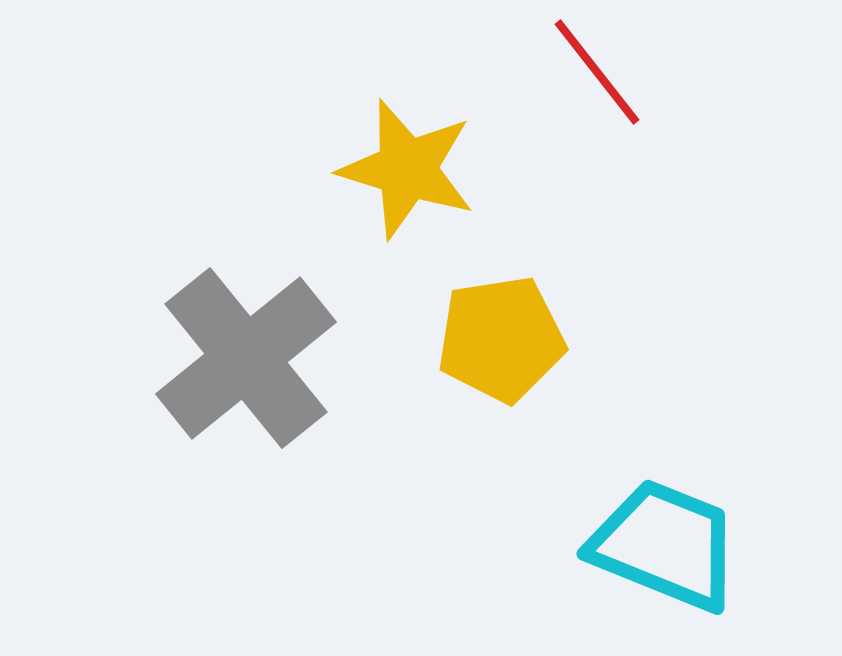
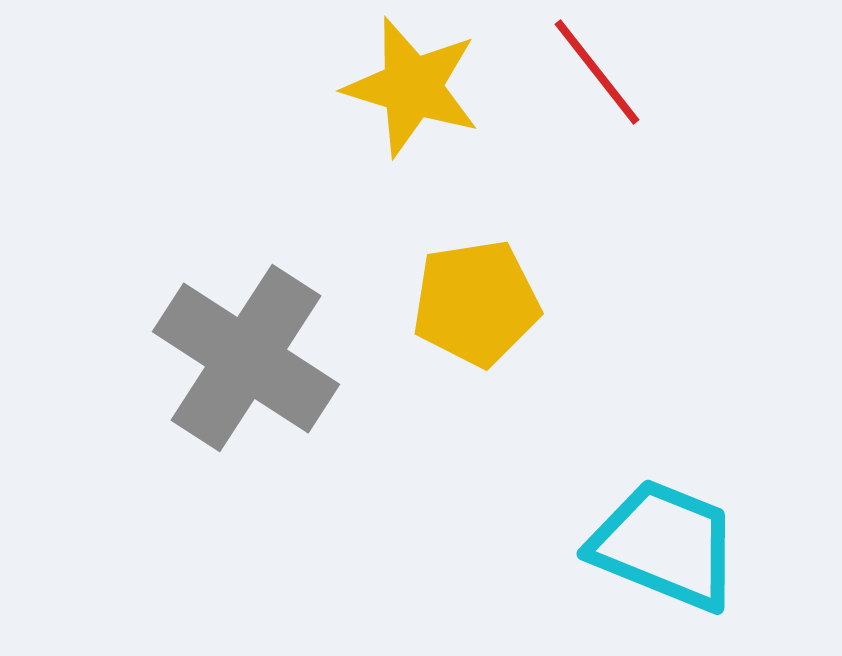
yellow star: moved 5 px right, 82 px up
yellow pentagon: moved 25 px left, 36 px up
gray cross: rotated 18 degrees counterclockwise
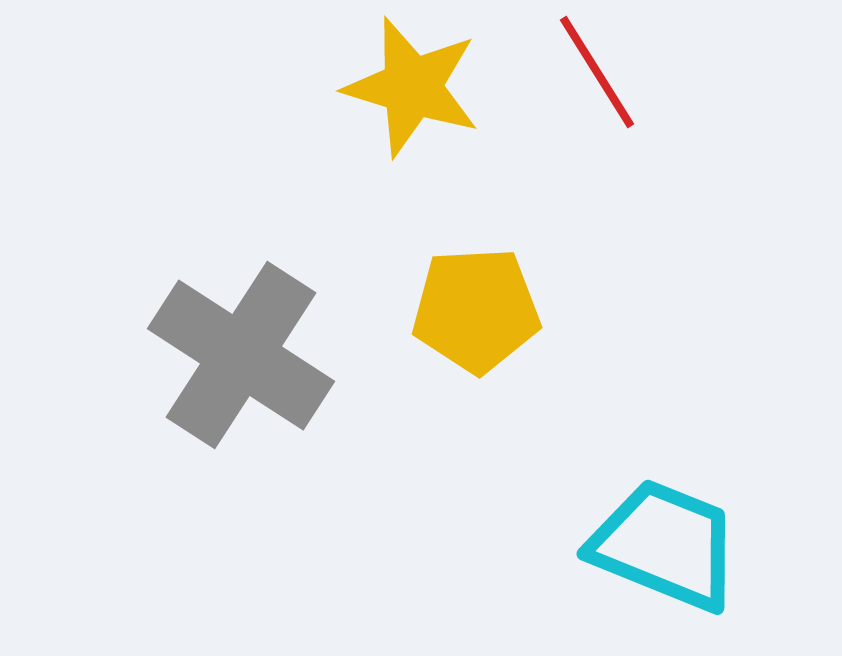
red line: rotated 6 degrees clockwise
yellow pentagon: moved 7 px down; rotated 6 degrees clockwise
gray cross: moved 5 px left, 3 px up
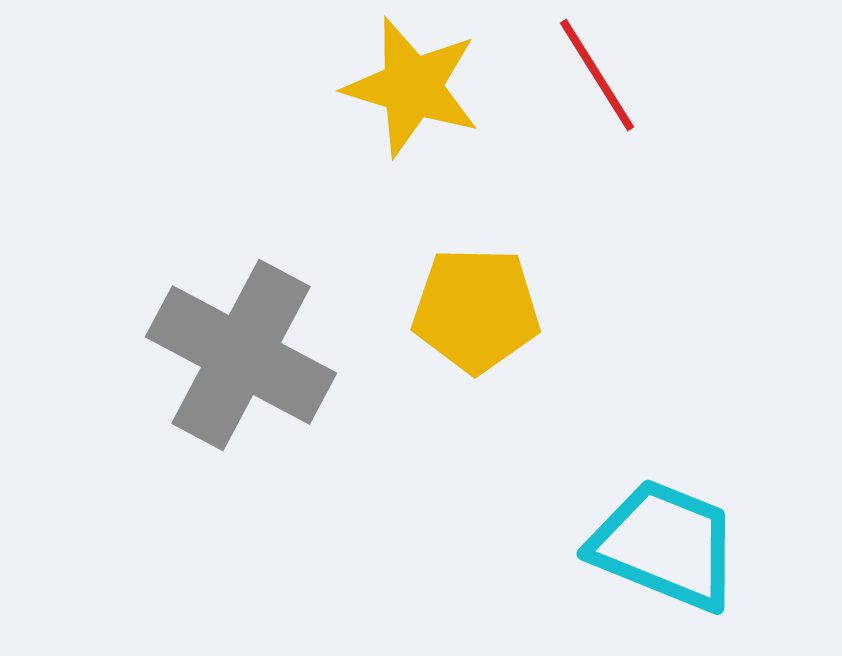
red line: moved 3 px down
yellow pentagon: rotated 4 degrees clockwise
gray cross: rotated 5 degrees counterclockwise
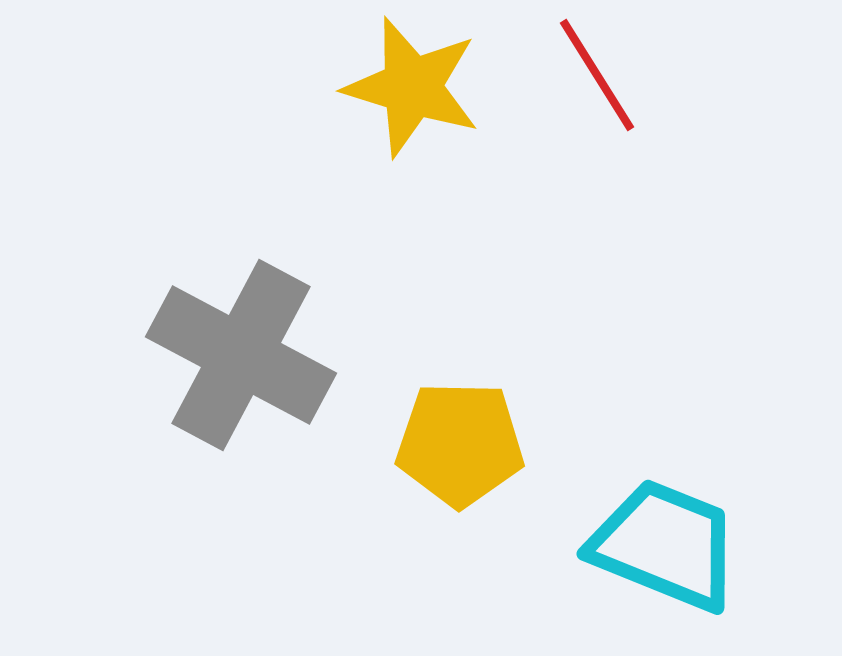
yellow pentagon: moved 16 px left, 134 px down
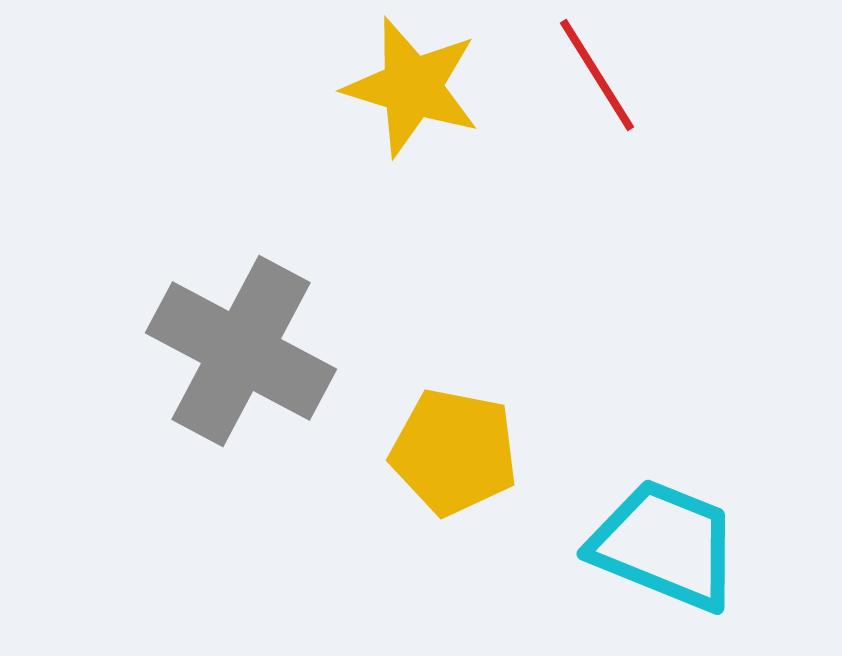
gray cross: moved 4 px up
yellow pentagon: moved 6 px left, 8 px down; rotated 10 degrees clockwise
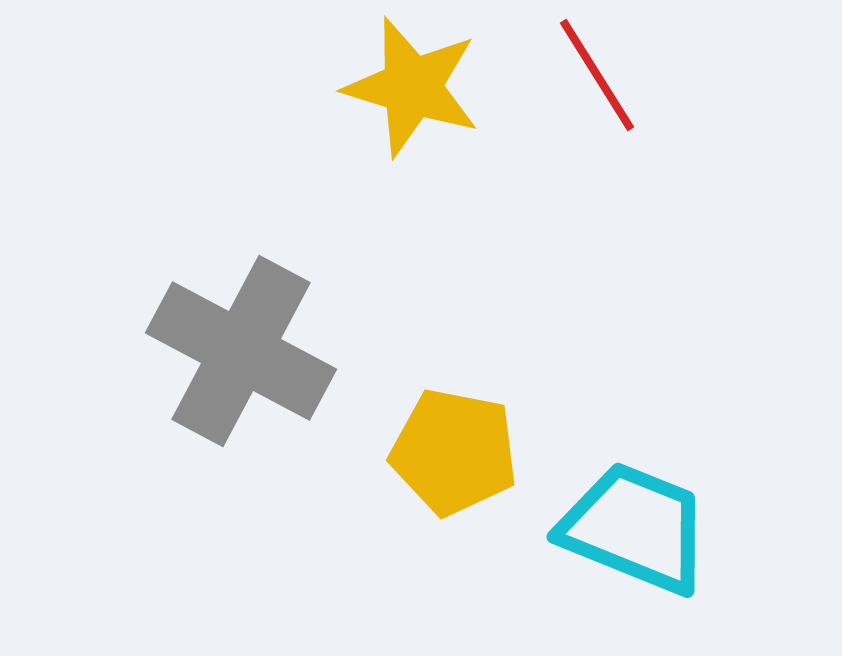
cyan trapezoid: moved 30 px left, 17 px up
